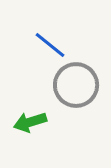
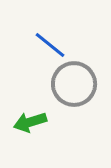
gray circle: moved 2 px left, 1 px up
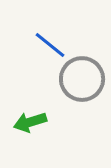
gray circle: moved 8 px right, 5 px up
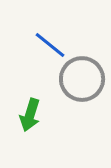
green arrow: moved 7 px up; rotated 56 degrees counterclockwise
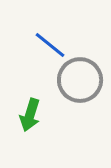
gray circle: moved 2 px left, 1 px down
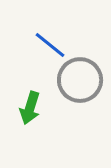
green arrow: moved 7 px up
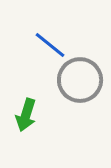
green arrow: moved 4 px left, 7 px down
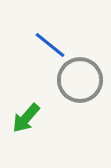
green arrow: moved 3 px down; rotated 24 degrees clockwise
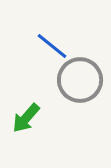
blue line: moved 2 px right, 1 px down
